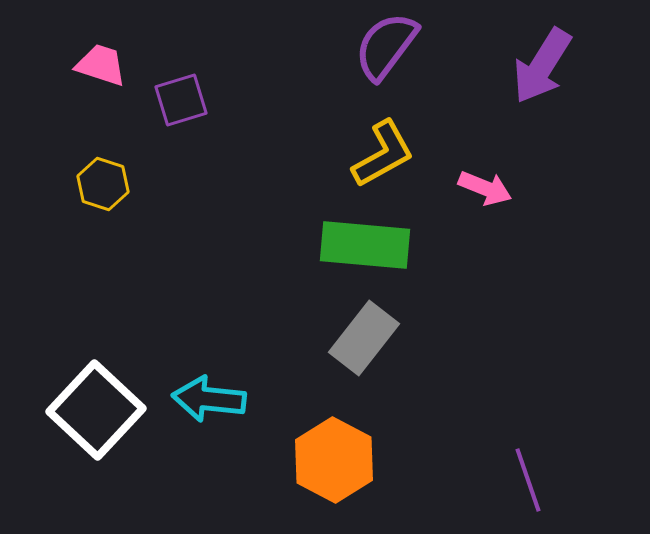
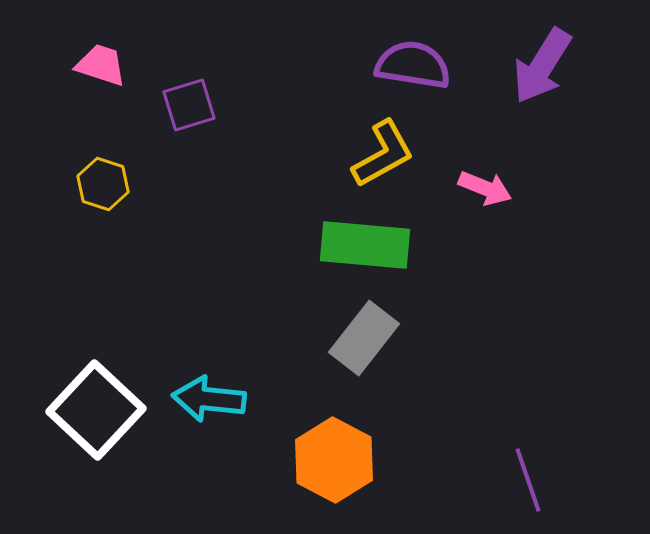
purple semicircle: moved 27 px right, 19 px down; rotated 62 degrees clockwise
purple square: moved 8 px right, 5 px down
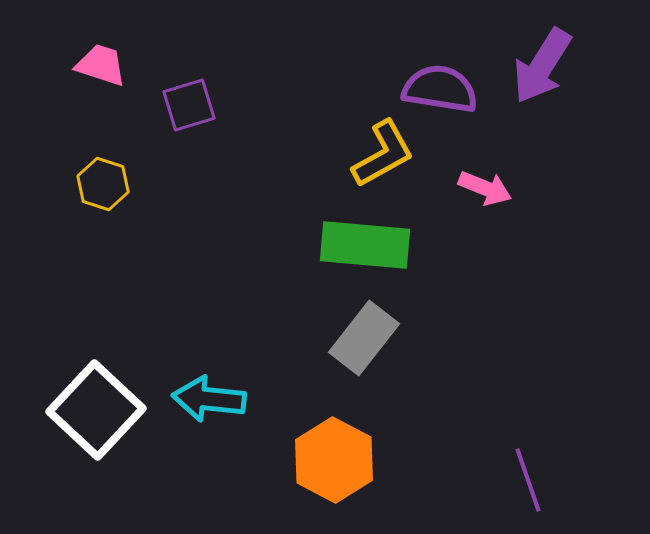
purple semicircle: moved 27 px right, 24 px down
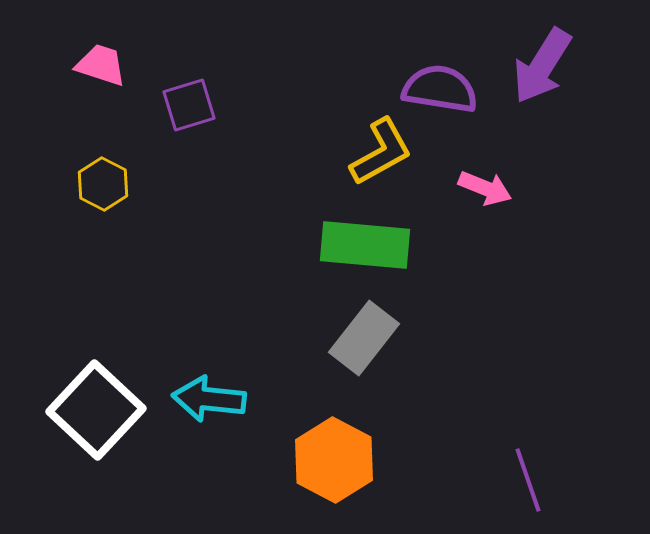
yellow L-shape: moved 2 px left, 2 px up
yellow hexagon: rotated 9 degrees clockwise
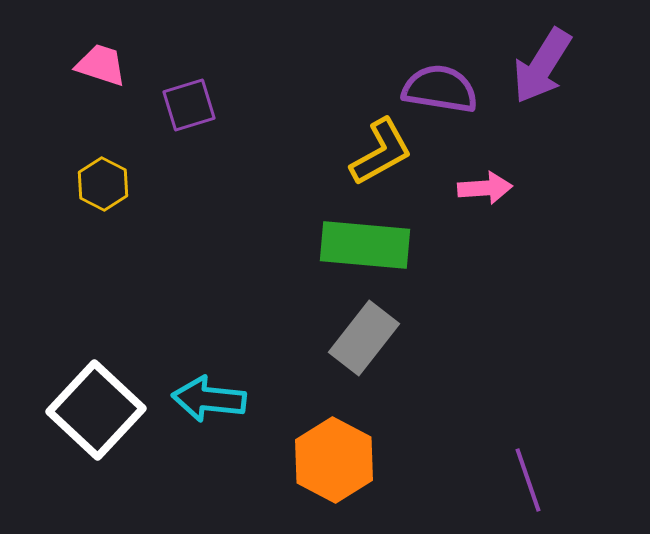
pink arrow: rotated 26 degrees counterclockwise
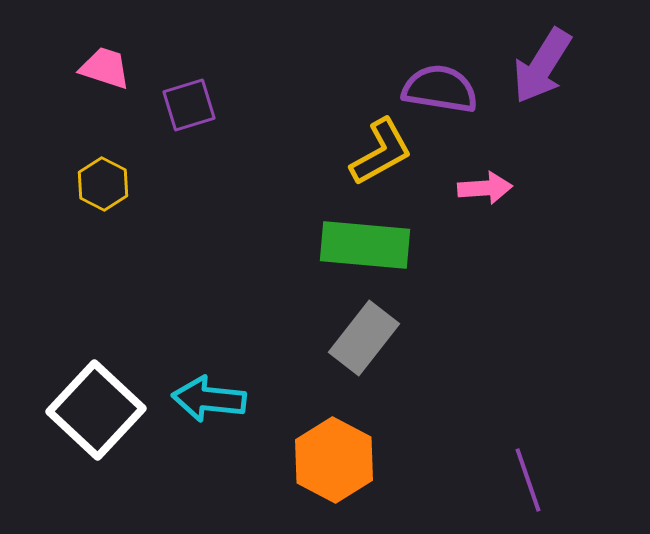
pink trapezoid: moved 4 px right, 3 px down
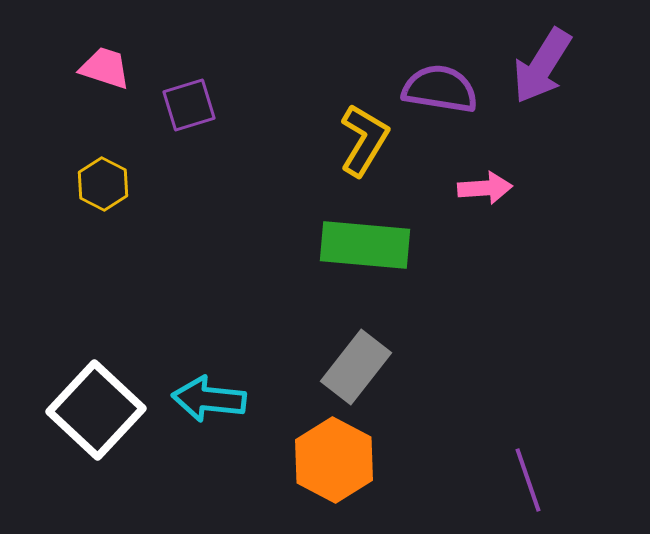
yellow L-shape: moved 17 px left, 12 px up; rotated 30 degrees counterclockwise
gray rectangle: moved 8 px left, 29 px down
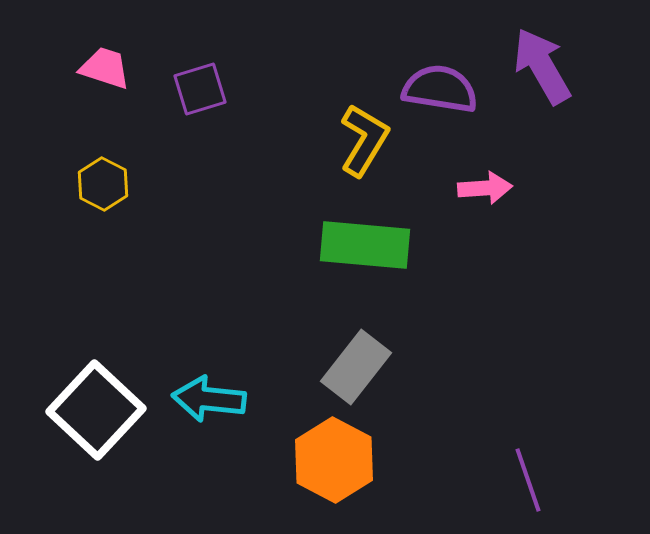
purple arrow: rotated 118 degrees clockwise
purple square: moved 11 px right, 16 px up
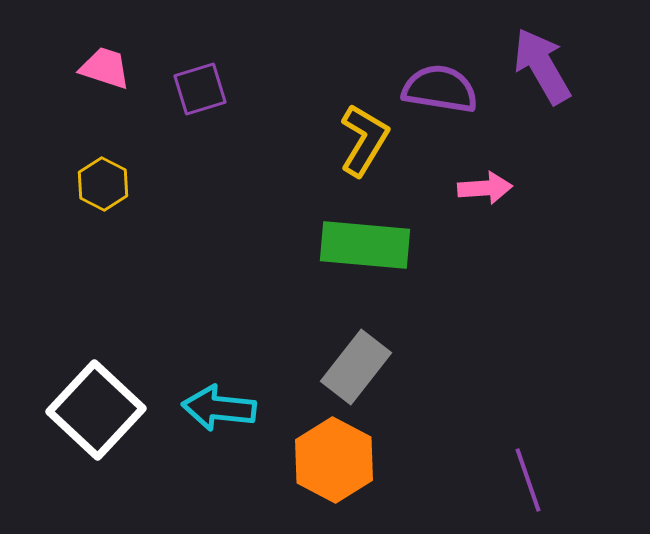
cyan arrow: moved 10 px right, 9 px down
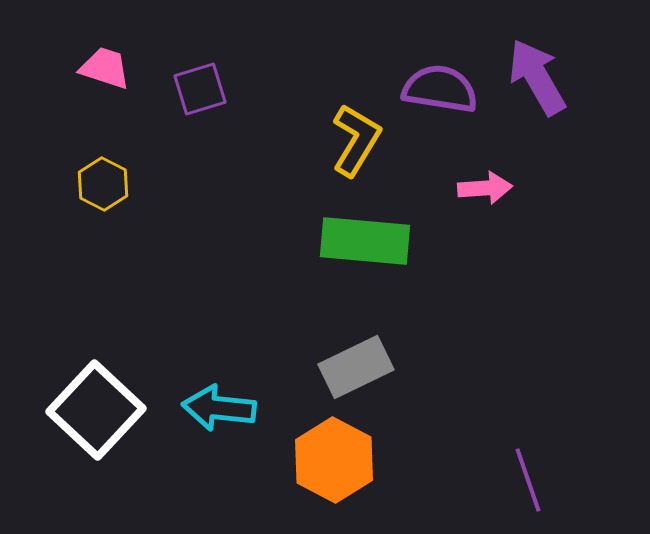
purple arrow: moved 5 px left, 11 px down
yellow L-shape: moved 8 px left
green rectangle: moved 4 px up
gray rectangle: rotated 26 degrees clockwise
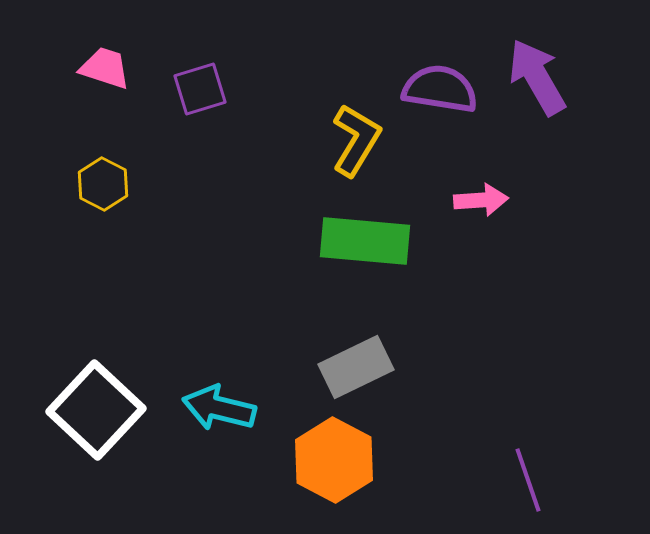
pink arrow: moved 4 px left, 12 px down
cyan arrow: rotated 8 degrees clockwise
